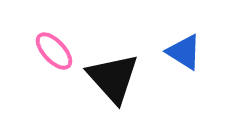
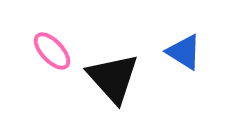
pink ellipse: moved 2 px left
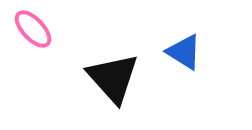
pink ellipse: moved 19 px left, 22 px up
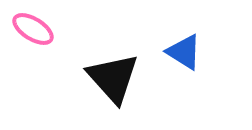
pink ellipse: rotated 15 degrees counterclockwise
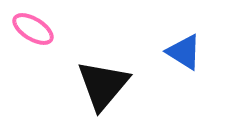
black triangle: moved 10 px left, 7 px down; rotated 22 degrees clockwise
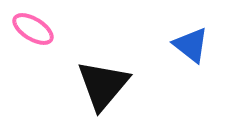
blue triangle: moved 7 px right, 7 px up; rotated 6 degrees clockwise
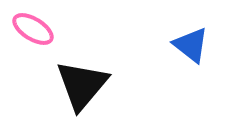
black triangle: moved 21 px left
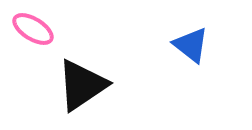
black triangle: rotated 16 degrees clockwise
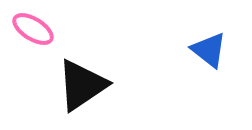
blue triangle: moved 18 px right, 5 px down
